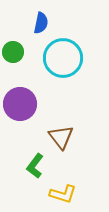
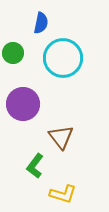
green circle: moved 1 px down
purple circle: moved 3 px right
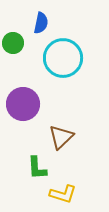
green circle: moved 10 px up
brown triangle: rotated 24 degrees clockwise
green L-shape: moved 2 px right, 2 px down; rotated 40 degrees counterclockwise
